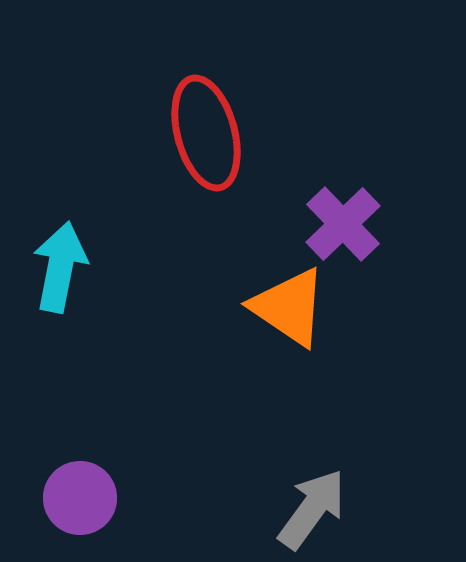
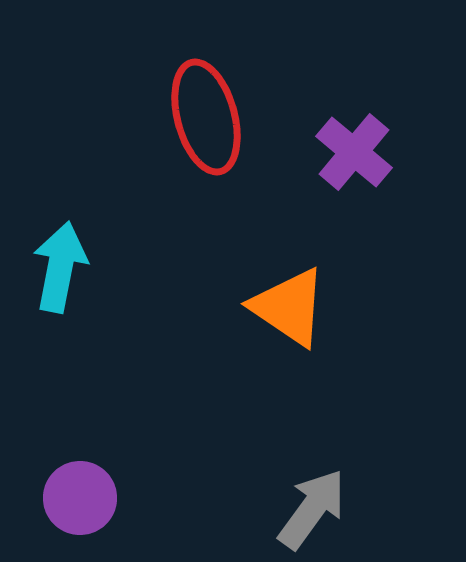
red ellipse: moved 16 px up
purple cross: moved 11 px right, 72 px up; rotated 6 degrees counterclockwise
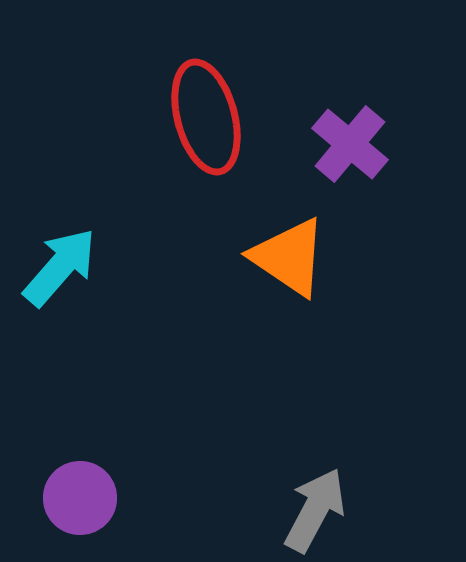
purple cross: moved 4 px left, 8 px up
cyan arrow: rotated 30 degrees clockwise
orange triangle: moved 50 px up
gray arrow: moved 3 px right, 1 px down; rotated 8 degrees counterclockwise
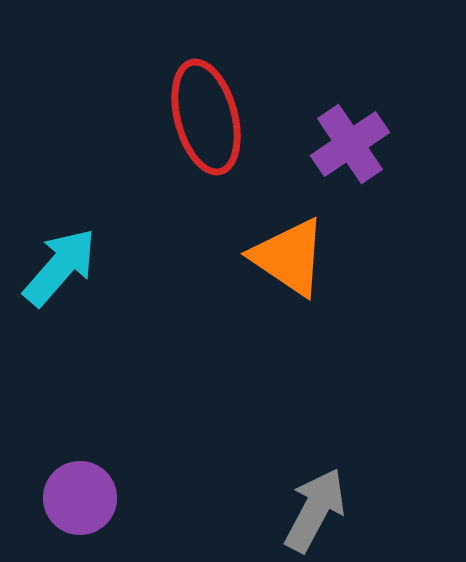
purple cross: rotated 16 degrees clockwise
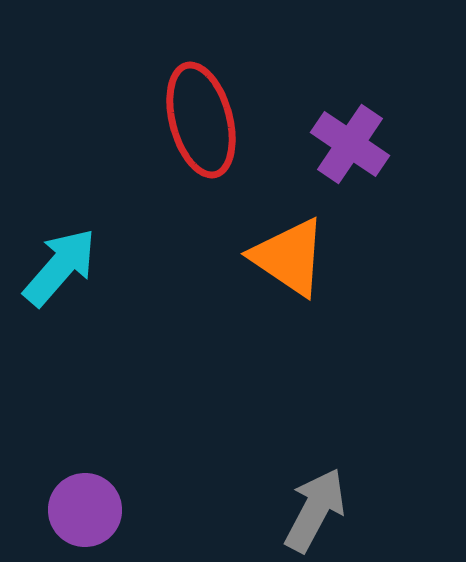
red ellipse: moved 5 px left, 3 px down
purple cross: rotated 22 degrees counterclockwise
purple circle: moved 5 px right, 12 px down
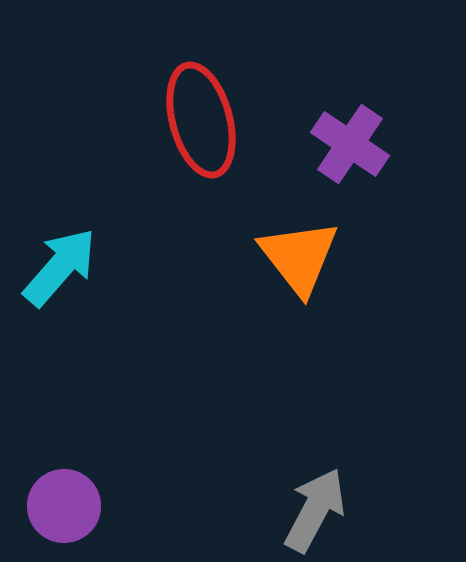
orange triangle: moved 10 px right; rotated 18 degrees clockwise
purple circle: moved 21 px left, 4 px up
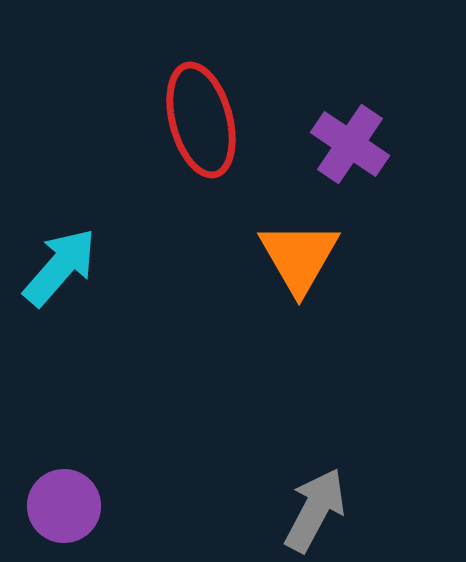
orange triangle: rotated 8 degrees clockwise
